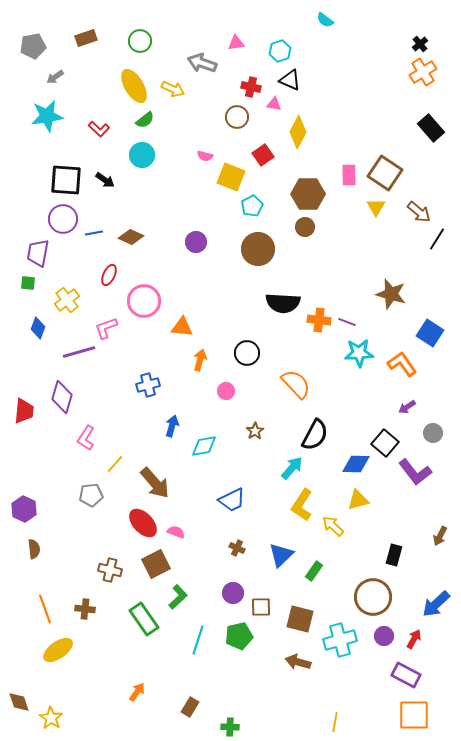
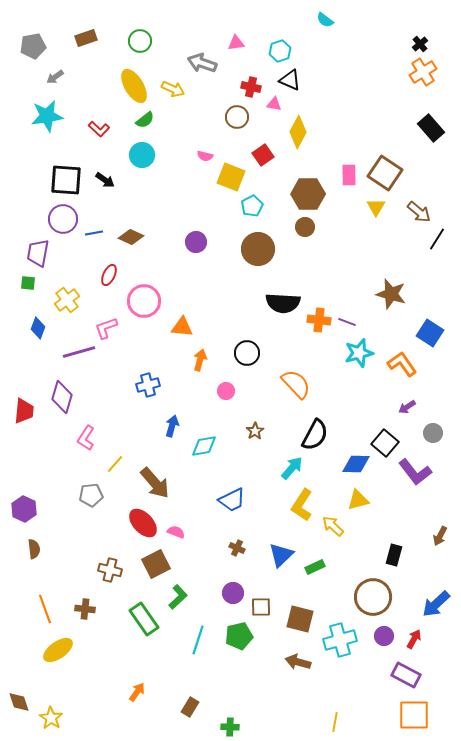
cyan star at (359, 353): rotated 12 degrees counterclockwise
green rectangle at (314, 571): moved 1 px right, 4 px up; rotated 30 degrees clockwise
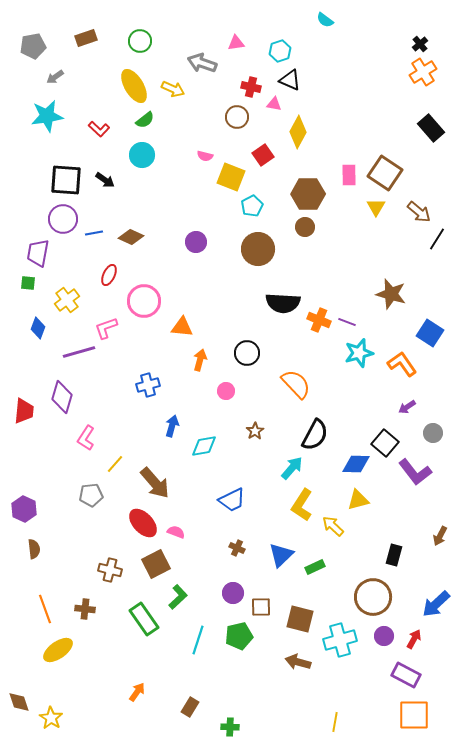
orange cross at (319, 320): rotated 15 degrees clockwise
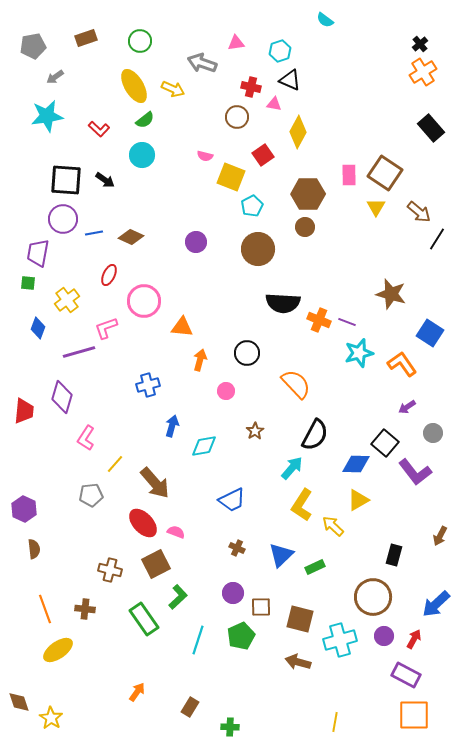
yellow triangle at (358, 500): rotated 15 degrees counterclockwise
green pentagon at (239, 636): moved 2 px right; rotated 12 degrees counterclockwise
